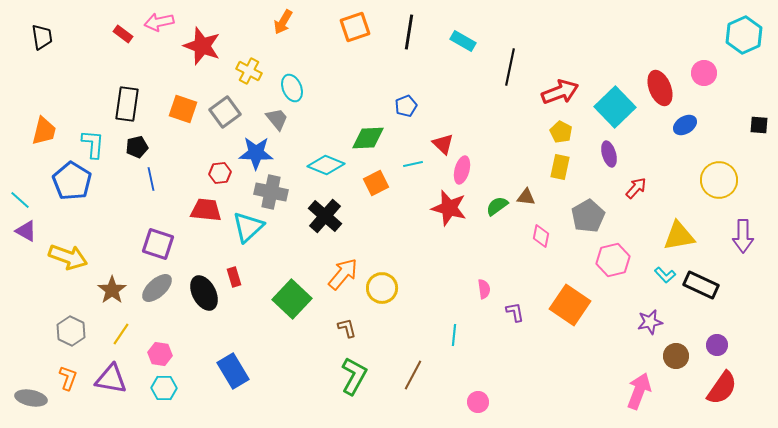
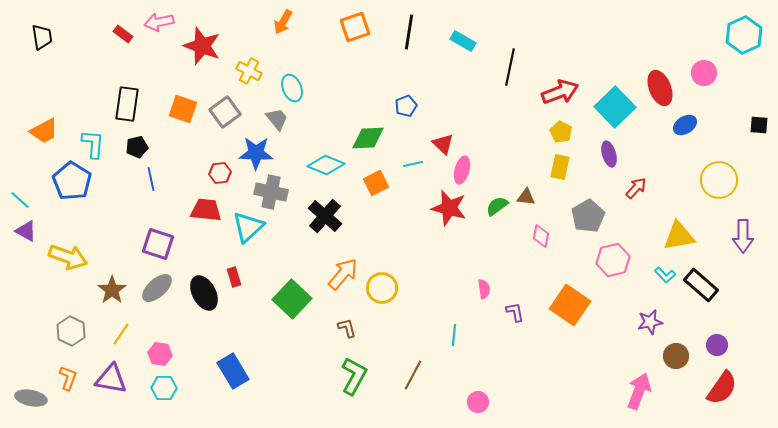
orange trapezoid at (44, 131): rotated 48 degrees clockwise
black rectangle at (701, 285): rotated 16 degrees clockwise
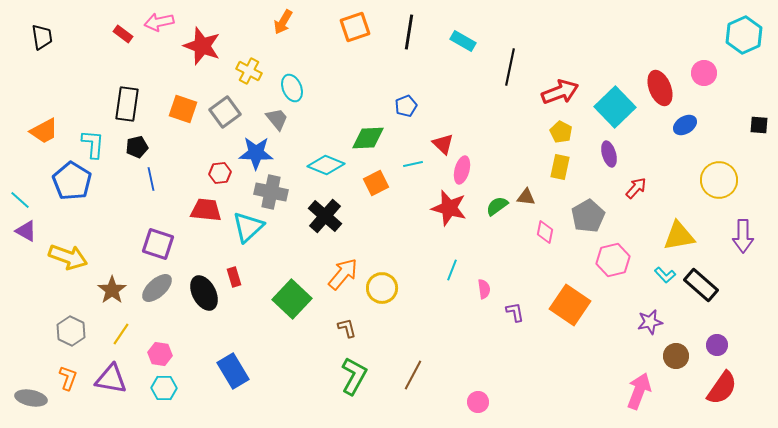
pink diamond at (541, 236): moved 4 px right, 4 px up
cyan line at (454, 335): moved 2 px left, 65 px up; rotated 15 degrees clockwise
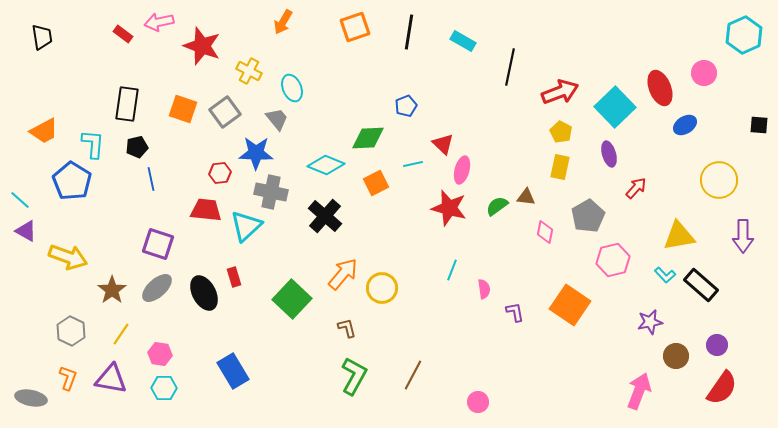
cyan triangle at (248, 227): moved 2 px left, 1 px up
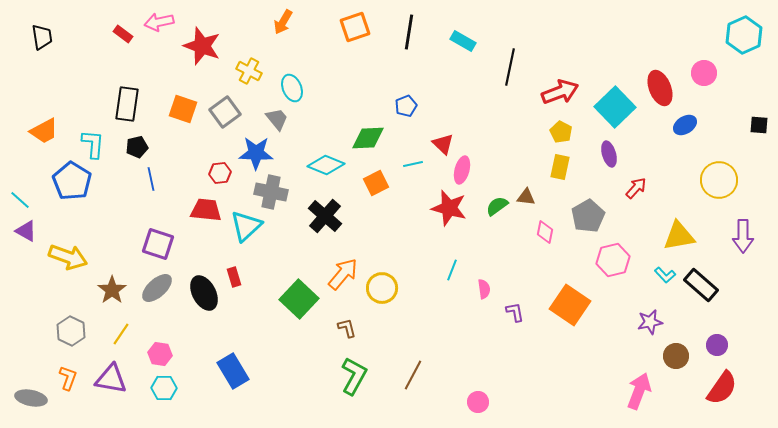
green square at (292, 299): moved 7 px right
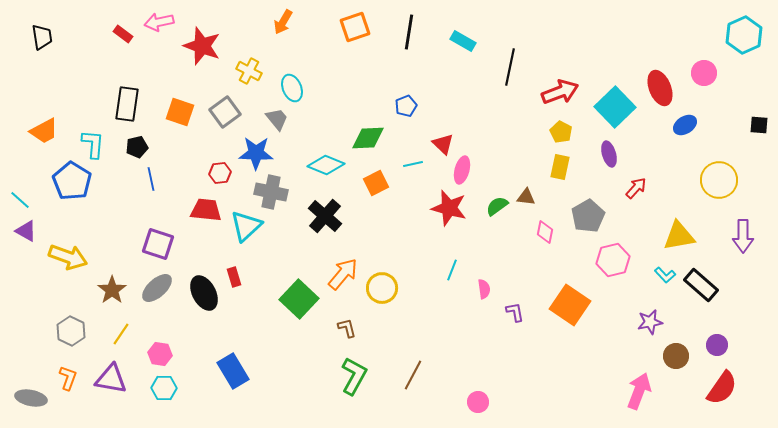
orange square at (183, 109): moved 3 px left, 3 px down
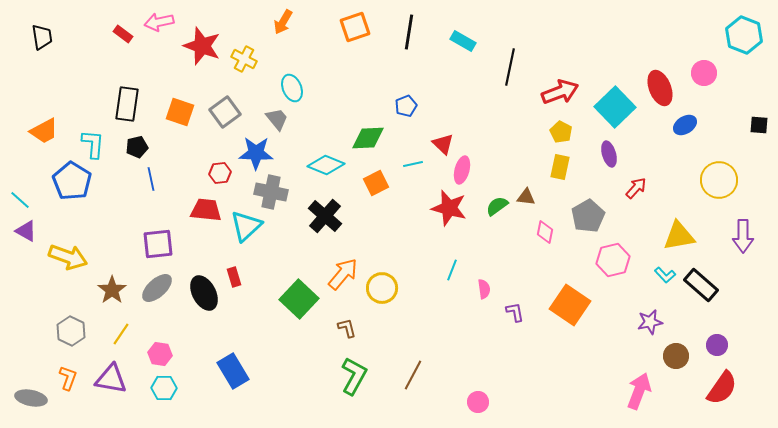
cyan hexagon at (744, 35): rotated 15 degrees counterclockwise
yellow cross at (249, 71): moved 5 px left, 12 px up
purple square at (158, 244): rotated 24 degrees counterclockwise
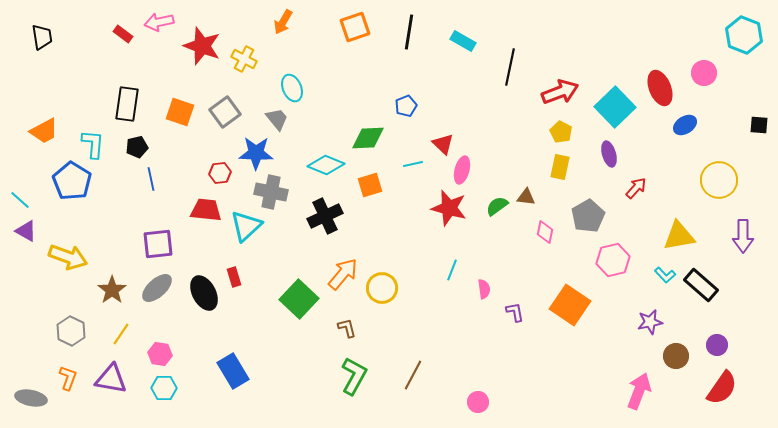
orange square at (376, 183): moved 6 px left, 2 px down; rotated 10 degrees clockwise
black cross at (325, 216): rotated 24 degrees clockwise
